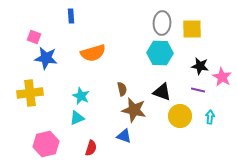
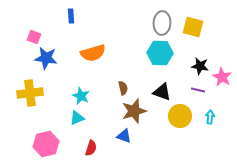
yellow square: moved 1 px right, 2 px up; rotated 15 degrees clockwise
brown semicircle: moved 1 px right, 1 px up
brown star: moved 1 px down; rotated 30 degrees counterclockwise
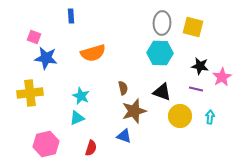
pink star: rotated 12 degrees clockwise
purple line: moved 2 px left, 1 px up
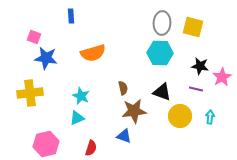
brown star: rotated 10 degrees clockwise
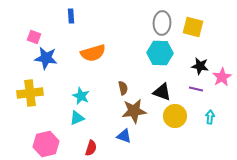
yellow circle: moved 5 px left
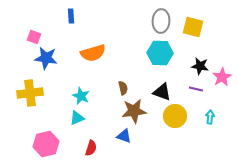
gray ellipse: moved 1 px left, 2 px up
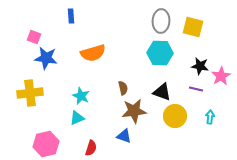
pink star: moved 1 px left, 1 px up
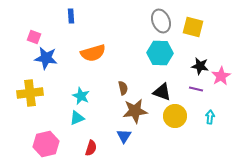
gray ellipse: rotated 25 degrees counterclockwise
brown star: moved 1 px right
blue triangle: rotated 42 degrees clockwise
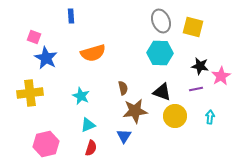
blue star: rotated 20 degrees clockwise
purple line: rotated 24 degrees counterclockwise
cyan triangle: moved 11 px right, 7 px down
